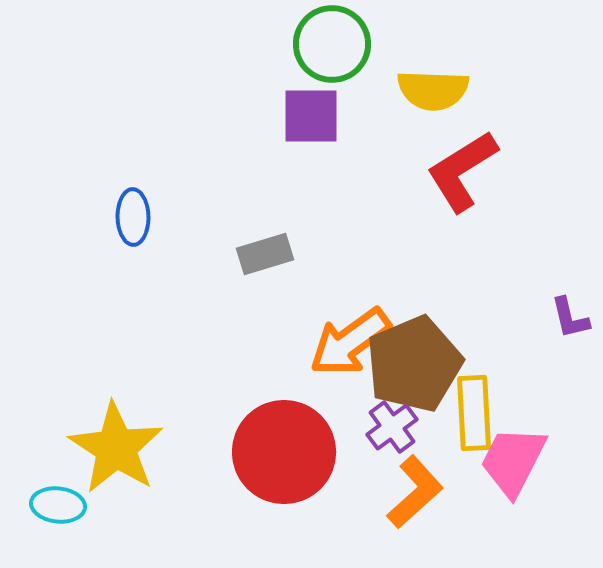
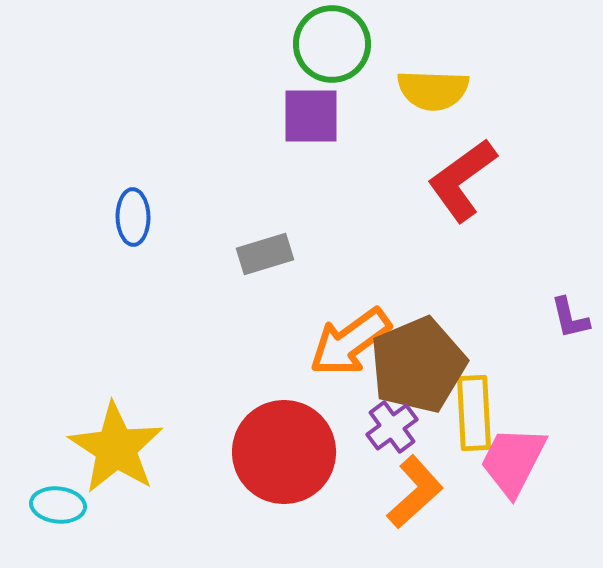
red L-shape: moved 9 px down; rotated 4 degrees counterclockwise
brown pentagon: moved 4 px right, 1 px down
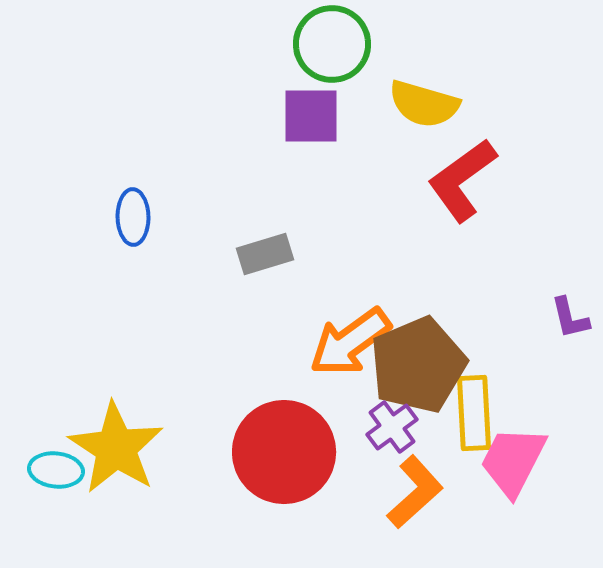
yellow semicircle: moved 9 px left, 14 px down; rotated 14 degrees clockwise
cyan ellipse: moved 2 px left, 35 px up
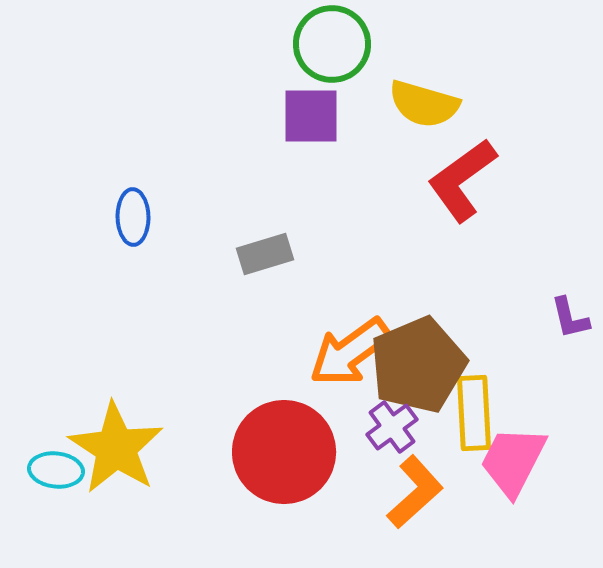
orange arrow: moved 10 px down
